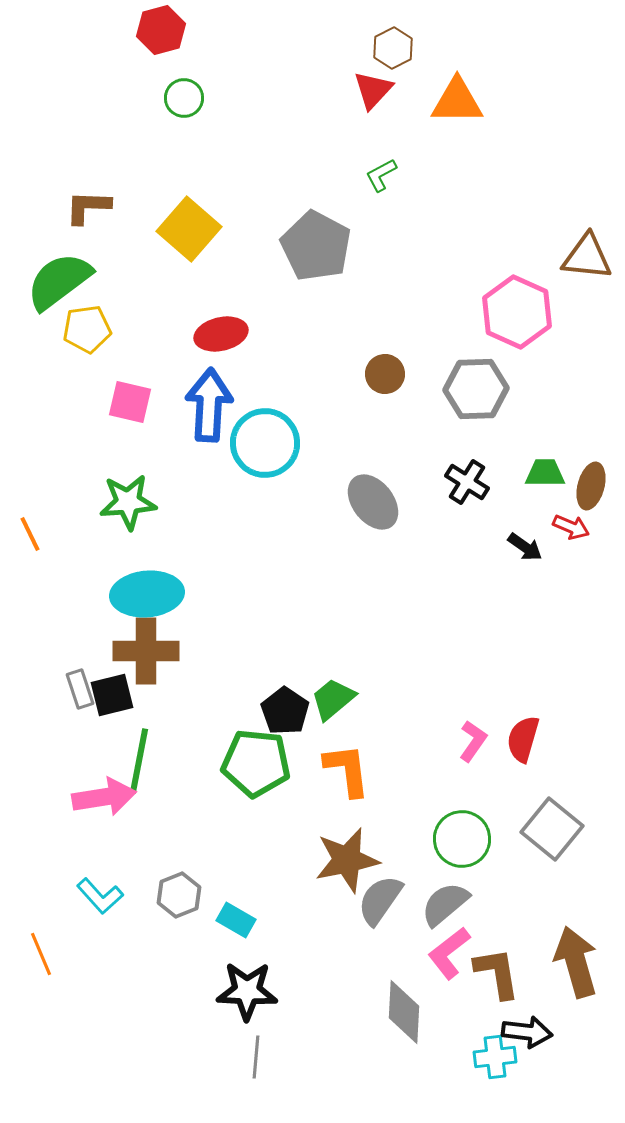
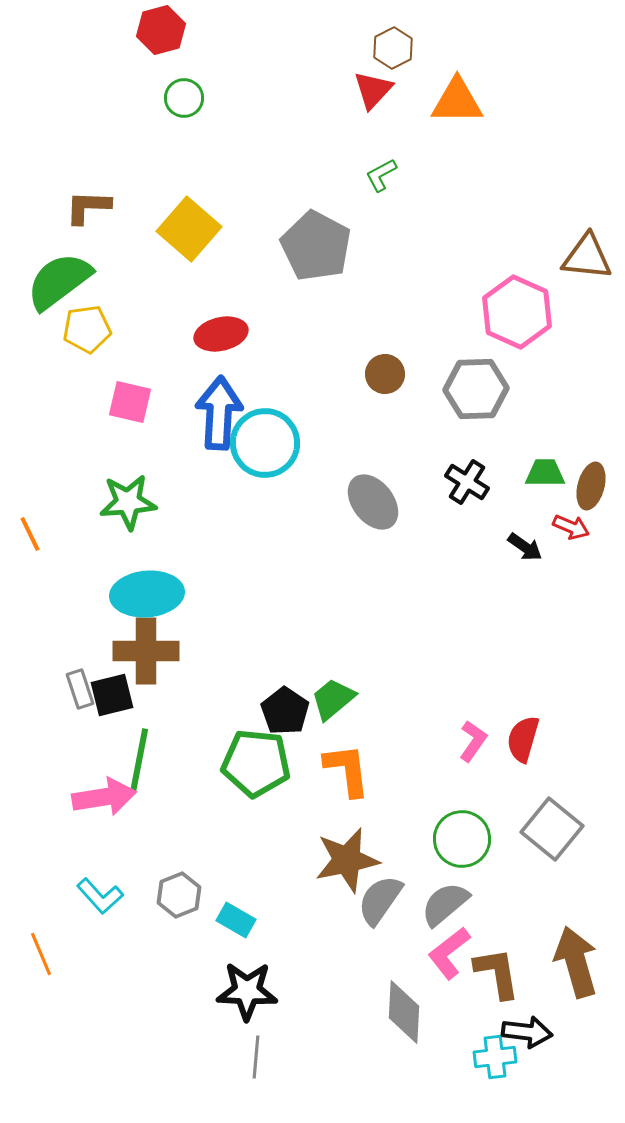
blue arrow at (209, 405): moved 10 px right, 8 px down
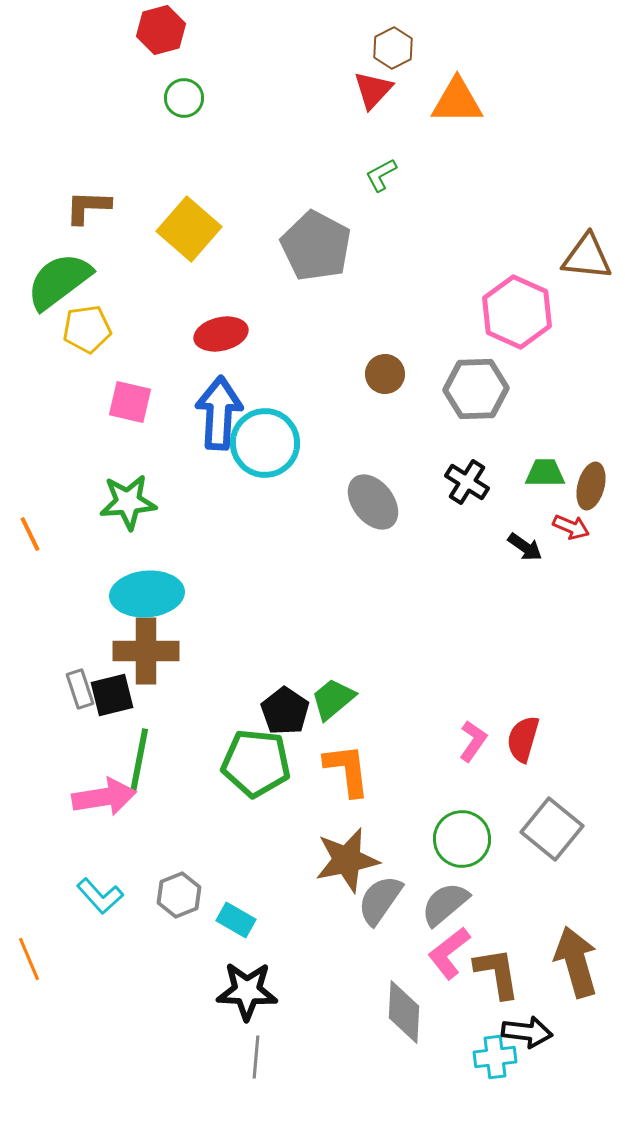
orange line at (41, 954): moved 12 px left, 5 px down
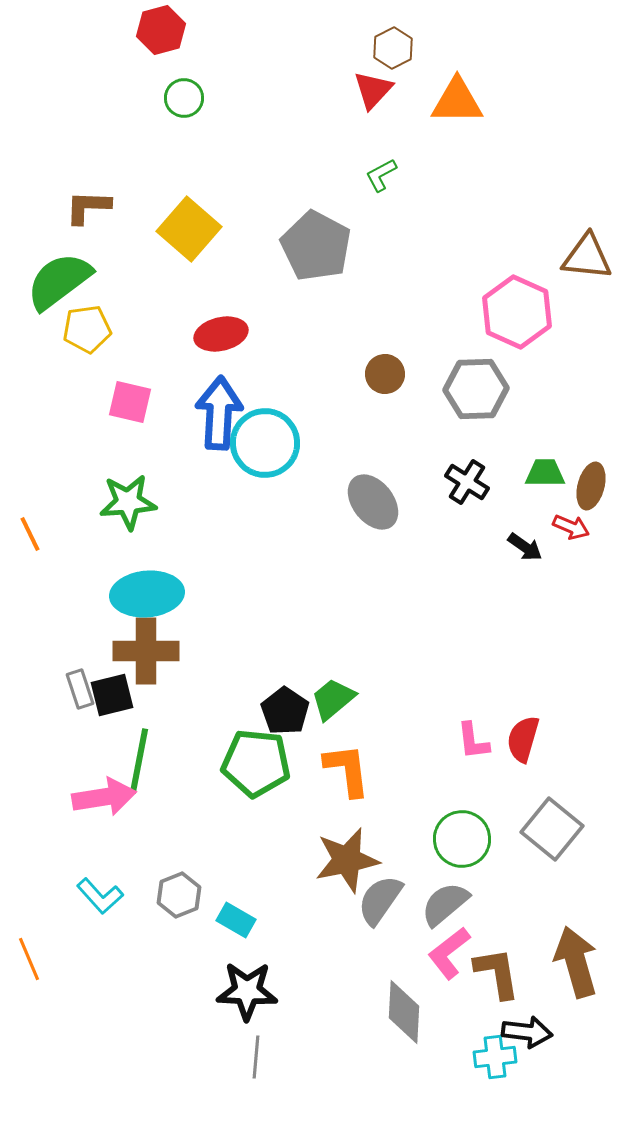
pink L-shape at (473, 741): rotated 138 degrees clockwise
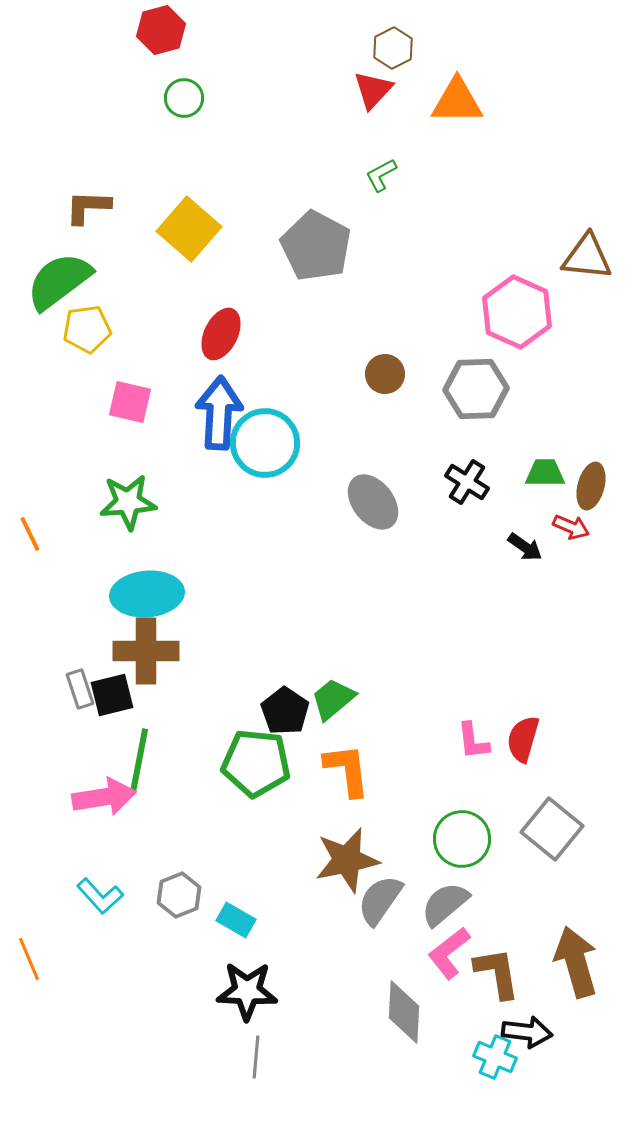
red ellipse at (221, 334): rotated 51 degrees counterclockwise
cyan cross at (495, 1057): rotated 30 degrees clockwise
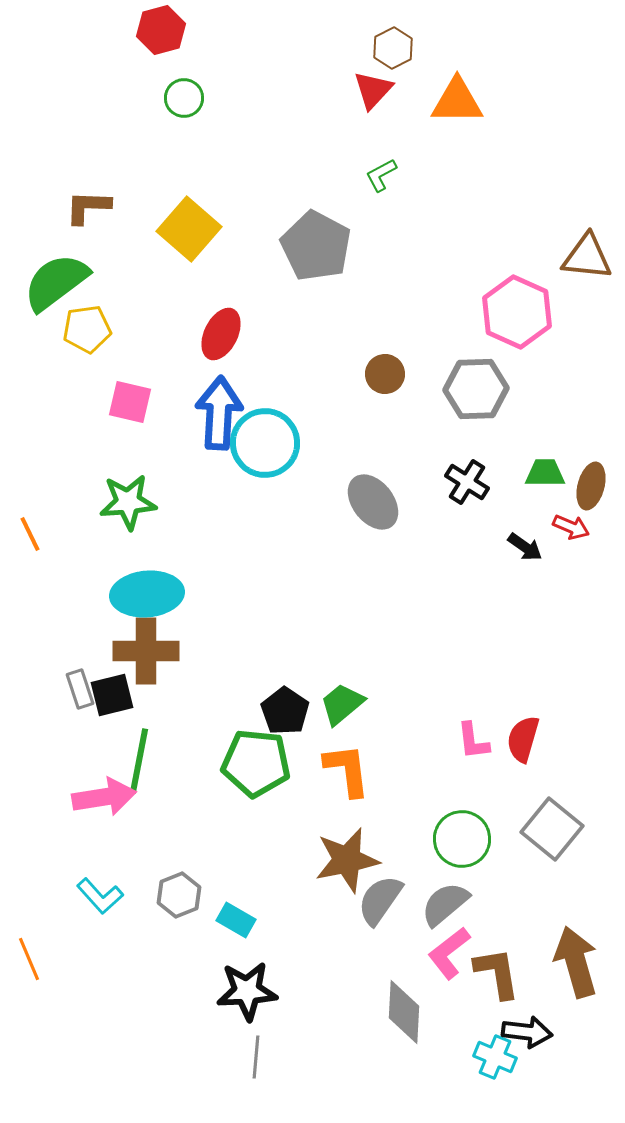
green semicircle at (59, 281): moved 3 px left, 1 px down
green trapezoid at (333, 699): moved 9 px right, 5 px down
black star at (247, 991): rotated 6 degrees counterclockwise
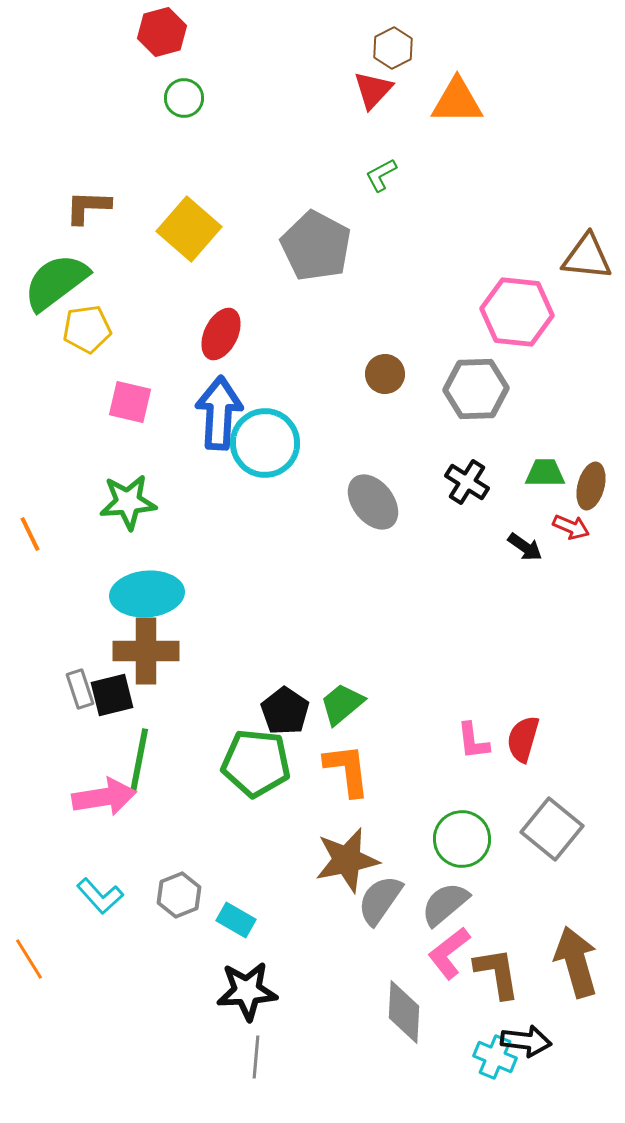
red hexagon at (161, 30): moved 1 px right, 2 px down
pink hexagon at (517, 312): rotated 18 degrees counterclockwise
orange line at (29, 959): rotated 9 degrees counterclockwise
black arrow at (527, 1032): moved 1 px left, 9 px down
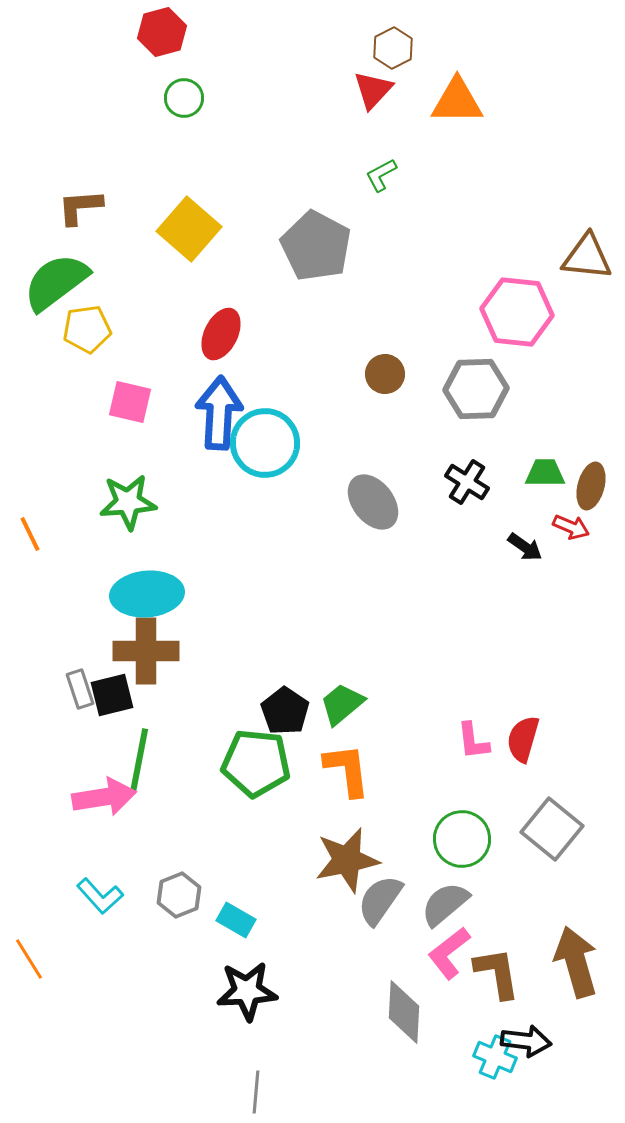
brown L-shape at (88, 207): moved 8 px left; rotated 6 degrees counterclockwise
gray line at (256, 1057): moved 35 px down
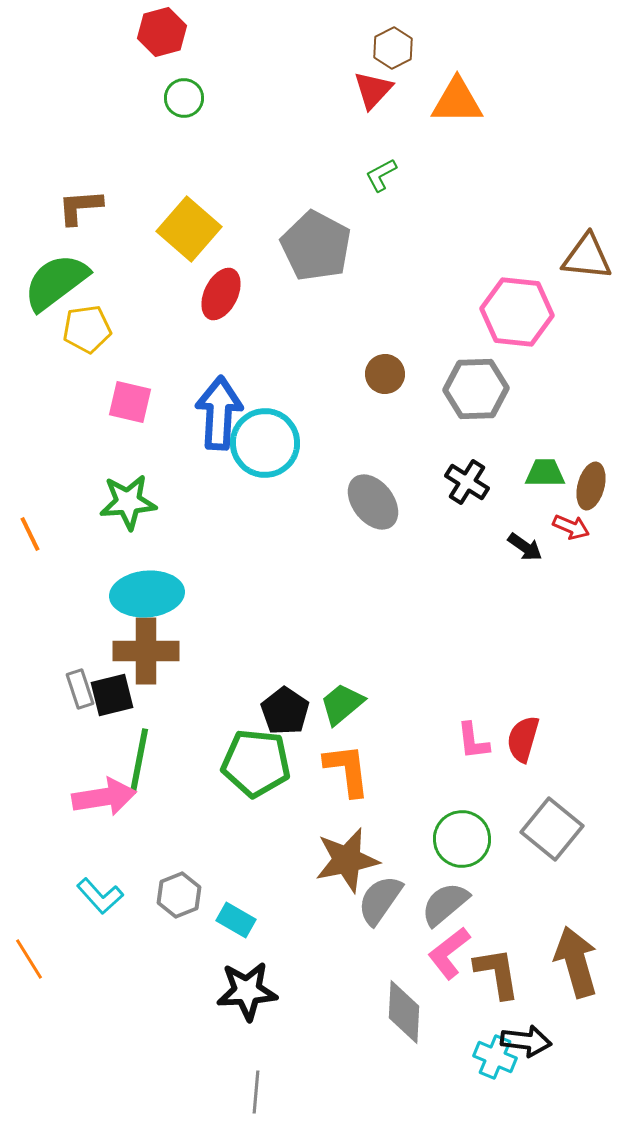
red ellipse at (221, 334): moved 40 px up
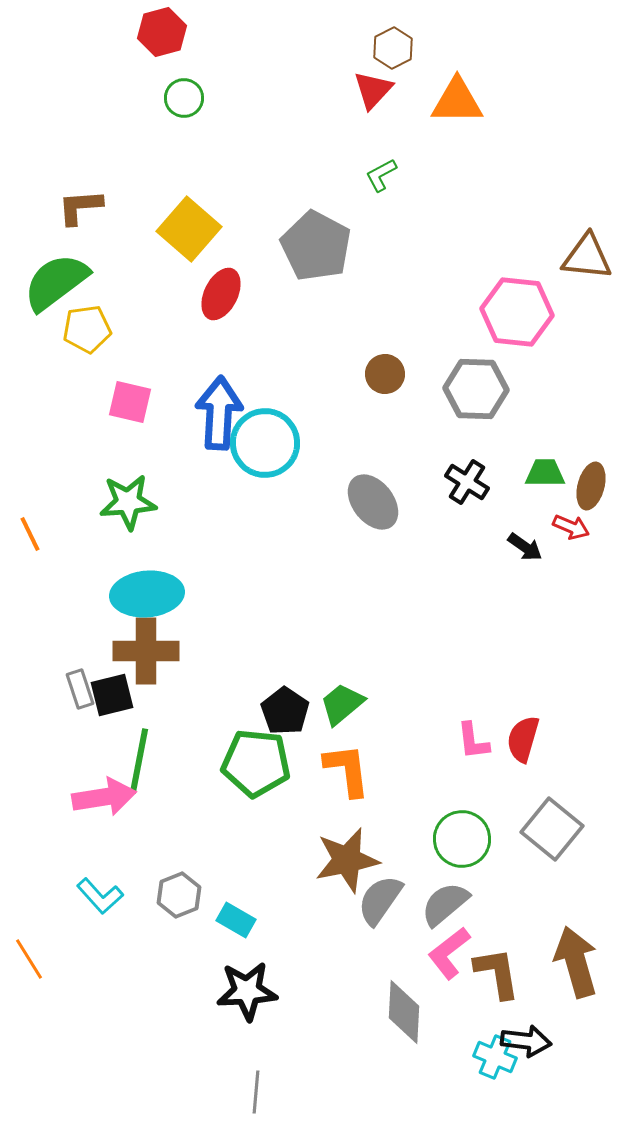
gray hexagon at (476, 389): rotated 4 degrees clockwise
